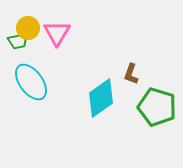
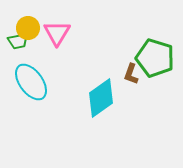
green pentagon: moved 2 px left, 49 px up
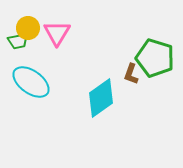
cyan ellipse: rotated 18 degrees counterclockwise
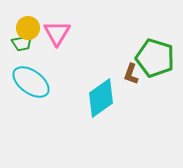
green trapezoid: moved 4 px right, 2 px down
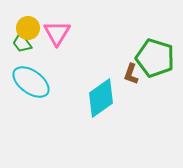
green trapezoid: rotated 65 degrees clockwise
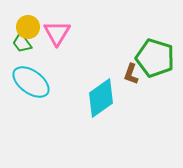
yellow circle: moved 1 px up
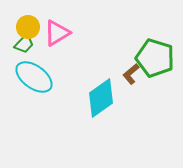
pink triangle: rotated 28 degrees clockwise
green trapezoid: moved 2 px right, 1 px down; rotated 100 degrees counterclockwise
brown L-shape: rotated 30 degrees clockwise
cyan ellipse: moved 3 px right, 5 px up
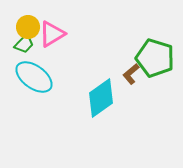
pink triangle: moved 5 px left, 1 px down
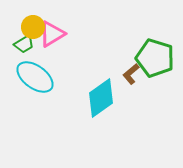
yellow circle: moved 5 px right
green trapezoid: rotated 15 degrees clockwise
cyan ellipse: moved 1 px right
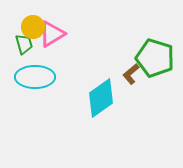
green trapezoid: rotated 75 degrees counterclockwise
cyan ellipse: rotated 36 degrees counterclockwise
